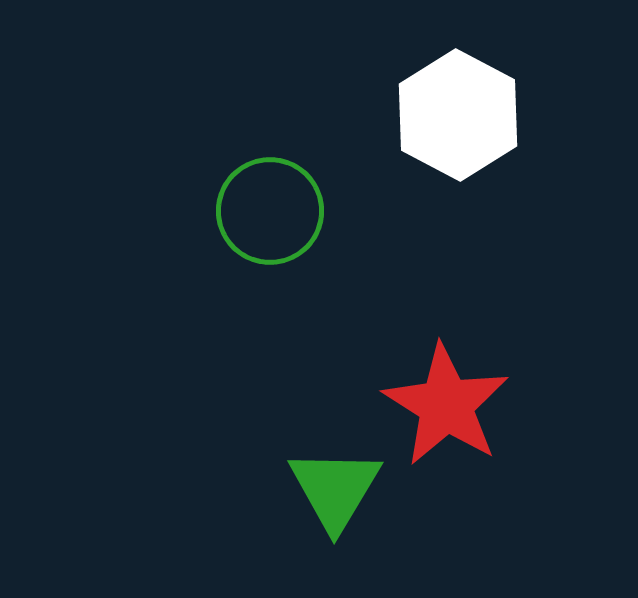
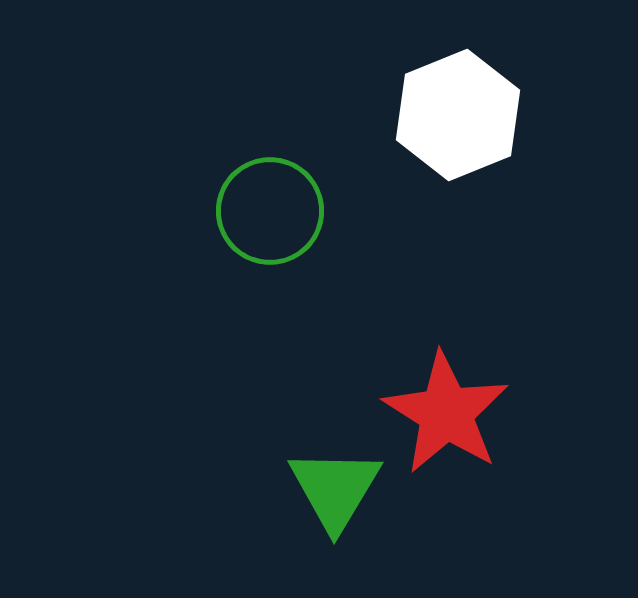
white hexagon: rotated 10 degrees clockwise
red star: moved 8 px down
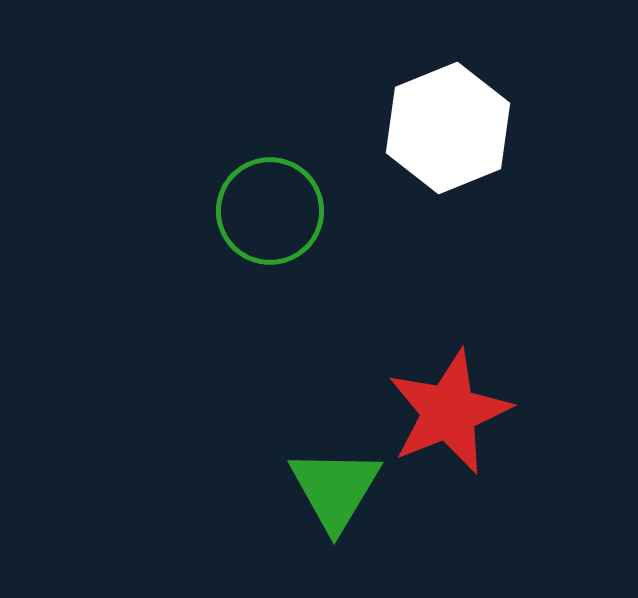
white hexagon: moved 10 px left, 13 px down
red star: moved 3 px right, 1 px up; rotated 18 degrees clockwise
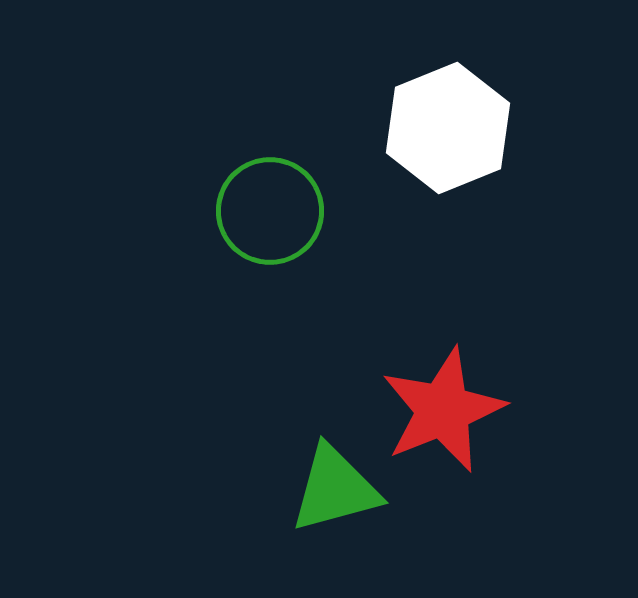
red star: moved 6 px left, 2 px up
green triangle: rotated 44 degrees clockwise
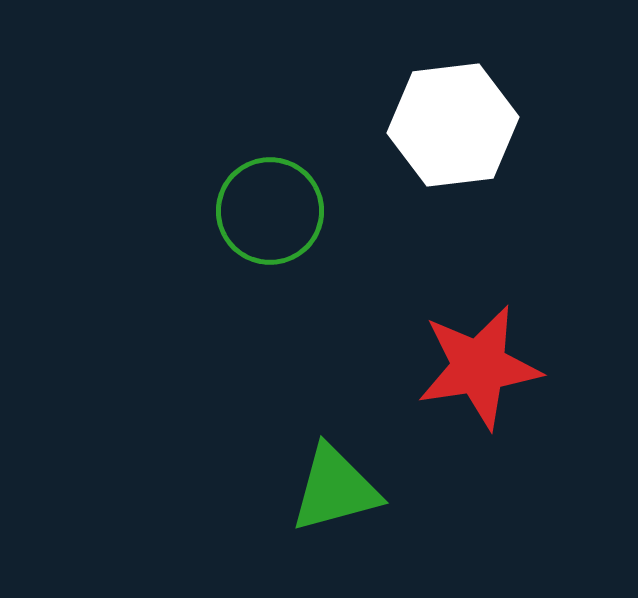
white hexagon: moved 5 px right, 3 px up; rotated 15 degrees clockwise
red star: moved 36 px right, 43 px up; rotated 13 degrees clockwise
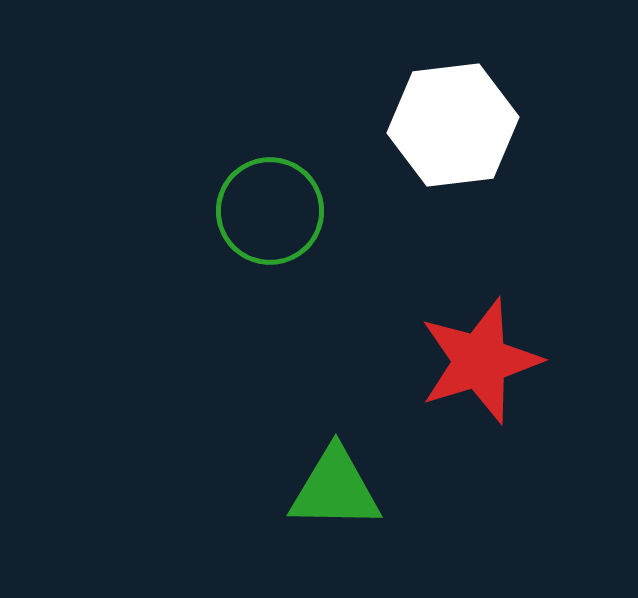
red star: moved 1 px right, 6 px up; rotated 8 degrees counterclockwise
green triangle: rotated 16 degrees clockwise
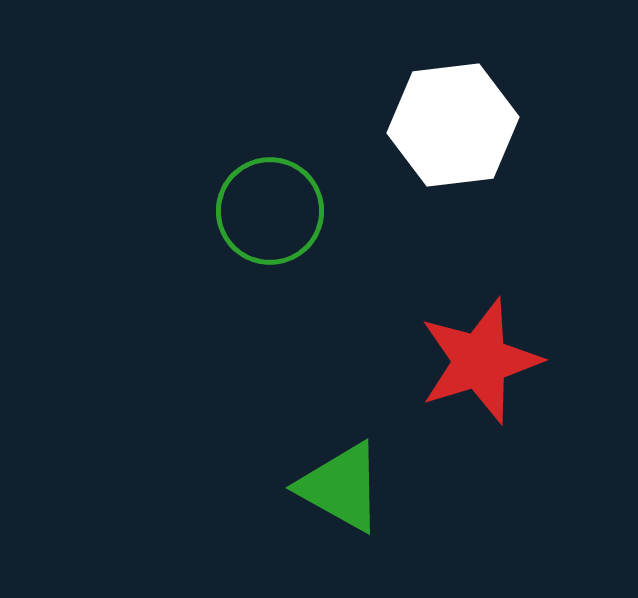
green triangle: moved 6 px right, 2 px up; rotated 28 degrees clockwise
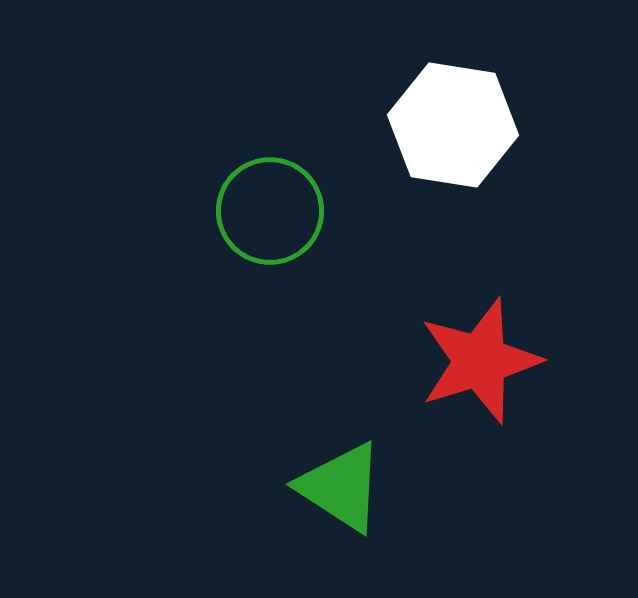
white hexagon: rotated 16 degrees clockwise
green triangle: rotated 4 degrees clockwise
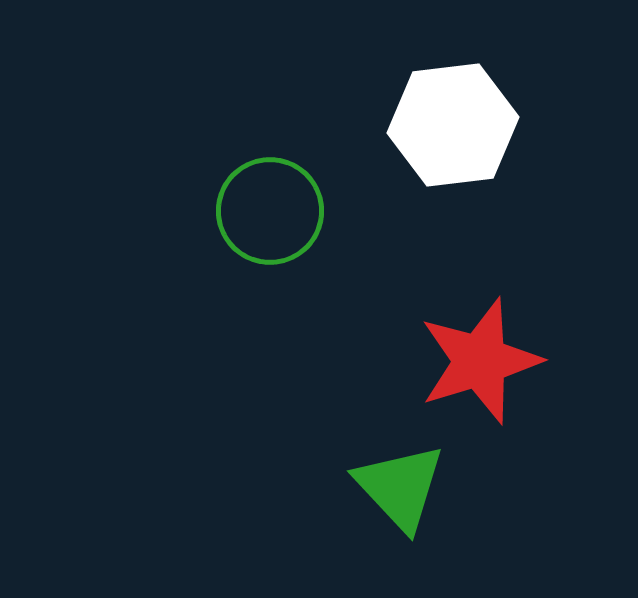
white hexagon: rotated 16 degrees counterclockwise
green triangle: moved 59 px right; rotated 14 degrees clockwise
